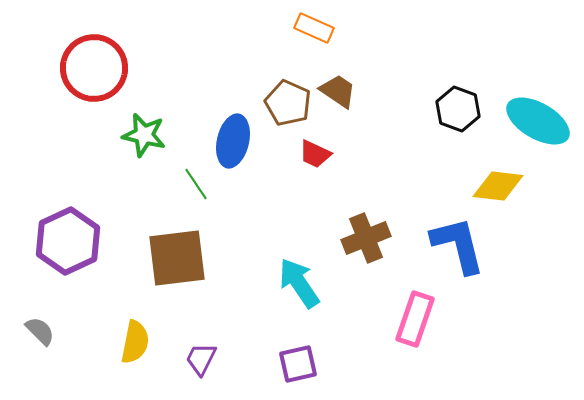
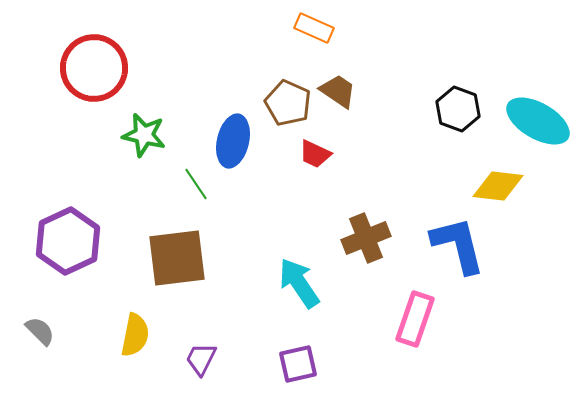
yellow semicircle: moved 7 px up
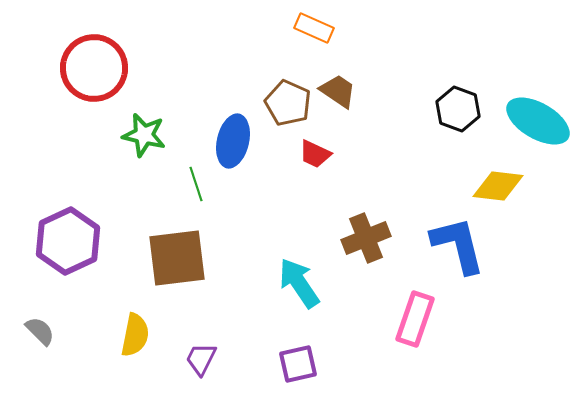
green line: rotated 16 degrees clockwise
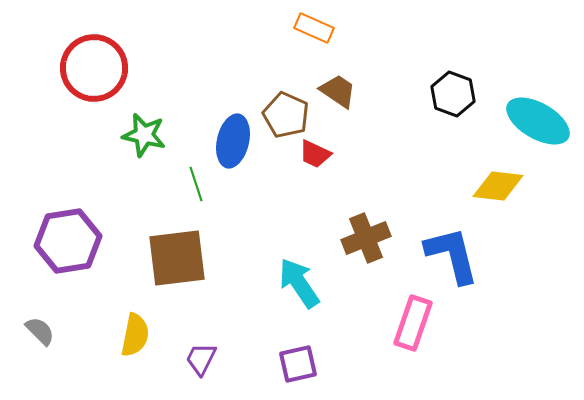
brown pentagon: moved 2 px left, 12 px down
black hexagon: moved 5 px left, 15 px up
purple hexagon: rotated 16 degrees clockwise
blue L-shape: moved 6 px left, 10 px down
pink rectangle: moved 2 px left, 4 px down
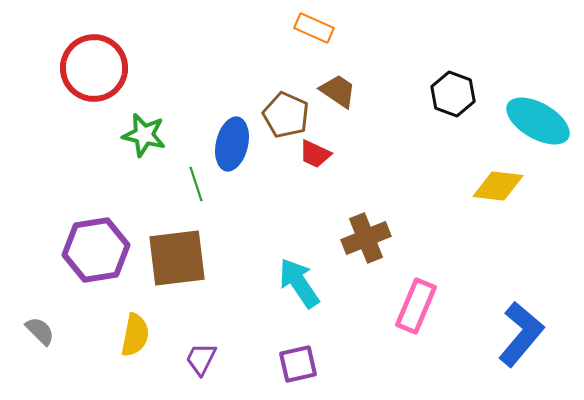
blue ellipse: moved 1 px left, 3 px down
purple hexagon: moved 28 px right, 9 px down
blue L-shape: moved 69 px right, 79 px down; rotated 54 degrees clockwise
pink rectangle: moved 3 px right, 17 px up; rotated 4 degrees clockwise
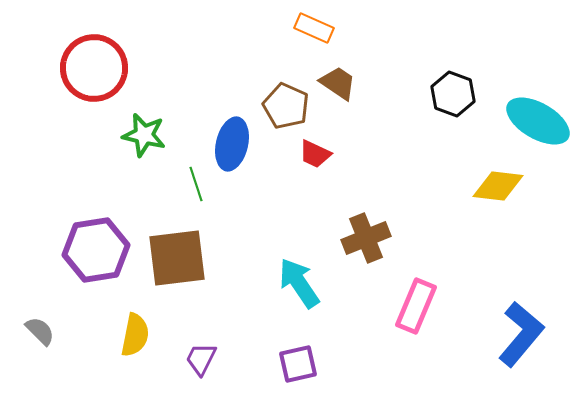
brown trapezoid: moved 8 px up
brown pentagon: moved 9 px up
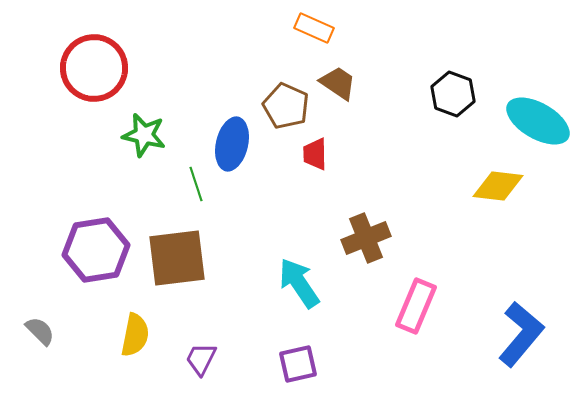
red trapezoid: rotated 64 degrees clockwise
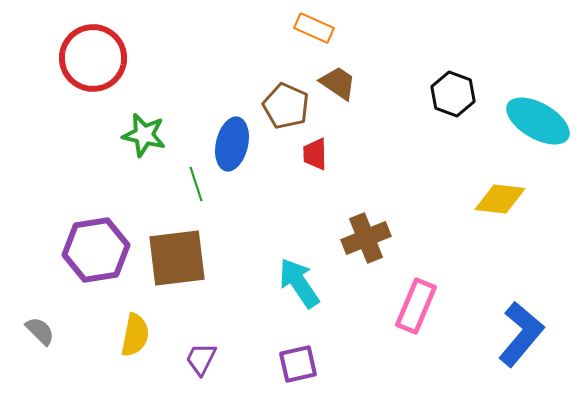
red circle: moved 1 px left, 10 px up
yellow diamond: moved 2 px right, 13 px down
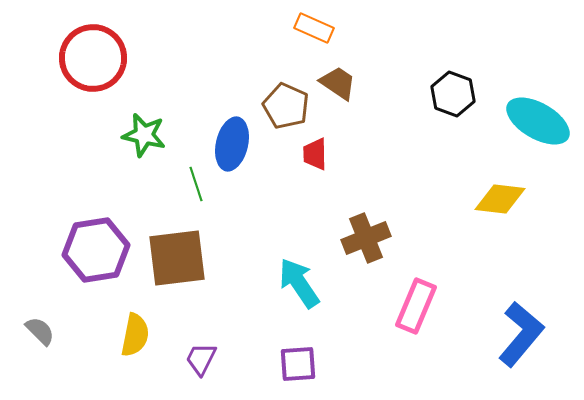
purple square: rotated 9 degrees clockwise
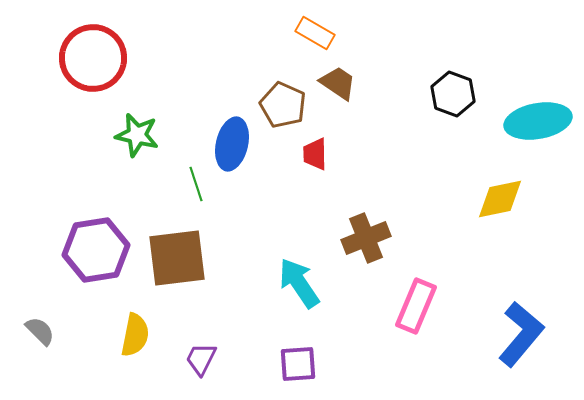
orange rectangle: moved 1 px right, 5 px down; rotated 6 degrees clockwise
brown pentagon: moved 3 px left, 1 px up
cyan ellipse: rotated 40 degrees counterclockwise
green star: moved 7 px left
yellow diamond: rotated 18 degrees counterclockwise
